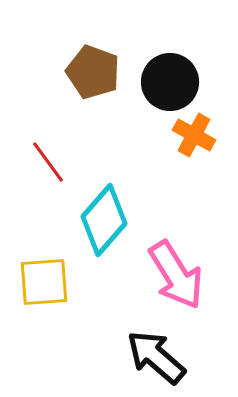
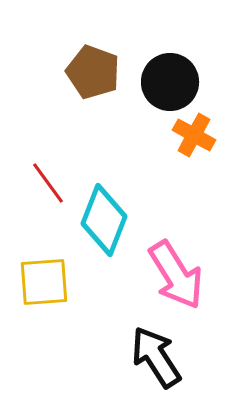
red line: moved 21 px down
cyan diamond: rotated 20 degrees counterclockwise
black arrow: rotated 16 degrees clockwise
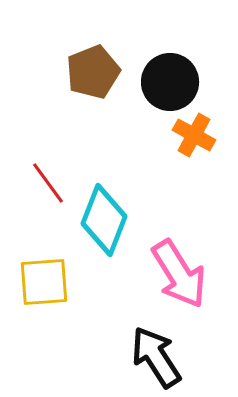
brown pentagon: rotated 30 degrees clockwise
pink arrow: moved 3 px right, 1 px up
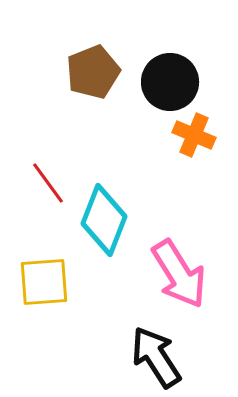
orange cross: rotated 6 degrees counterclockwise
